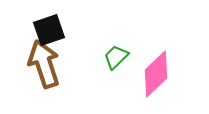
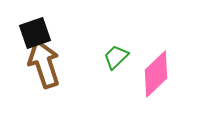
black square: moved 14 px left, 3 px down
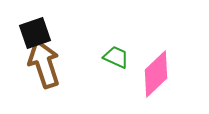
green trapezoid: rotated 68 degrees clockwise
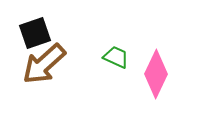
brown arrow: rotated 114 degrees counterclockwise
pink diamond: rotated 21 degrees counterclockwise
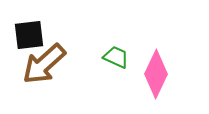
black square: moved 6 px left, 2 px down; rotated 12 degrees clockwise
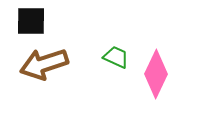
black square: moved 2 px right, 14 px up; rotated 8 degrees clockwise
brown arrow: rotated 24 degrees clockwise
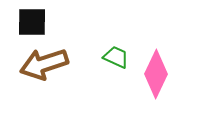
black square: moved 1 px right, 1 px down
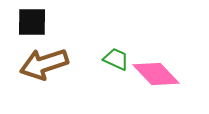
green trapezoid: moved 2 px down
pink diamond: rotated 69 degrees counterclockwise
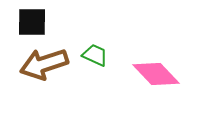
green trapezoid: moved 21 px left, 4 px up
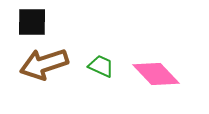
green trapezoid: moved 6 px right, 11 px down
